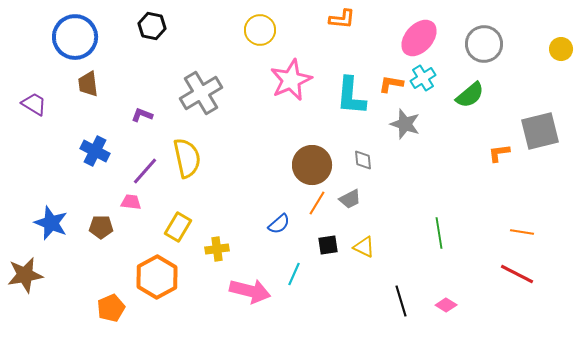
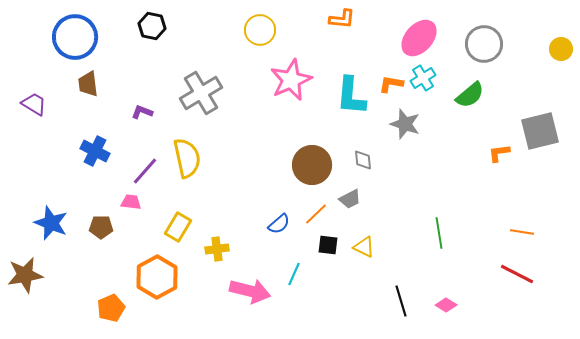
purple L-shape at (142, 115): moved 3 px up
orange line at (317, 203): moved 1 px left, 11 px down; rotated 15 degrees clockwise
black square at (328, 245): rotated 15 degrees clockwise
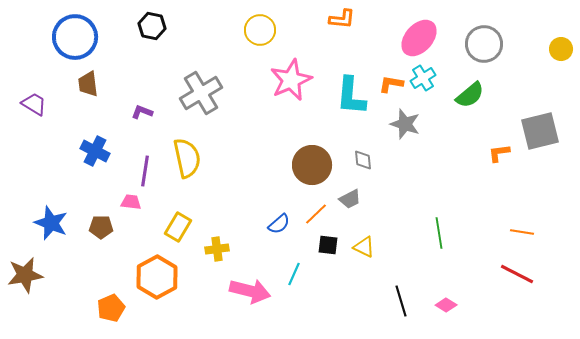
purple line at (145, 171): rotated 32 degrees counterclockwise
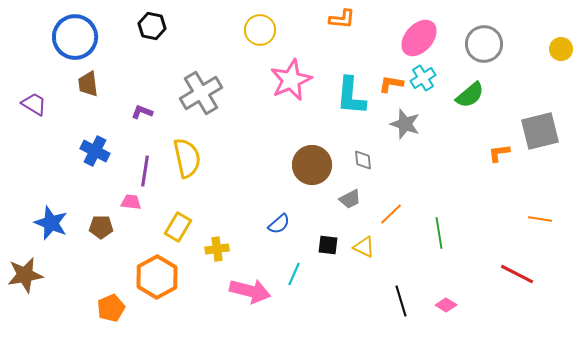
orange line at (316, 214): moved 75 px right
orange line at (522, 232): moved 18 px right, 13 px up
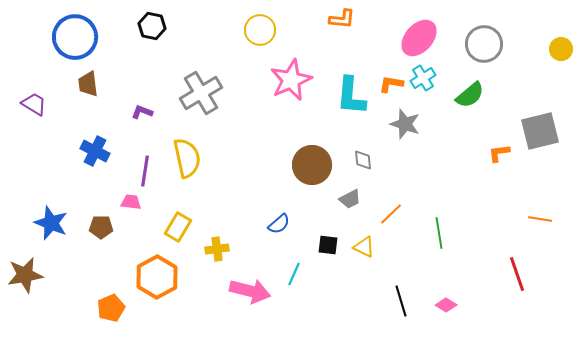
red line at (517, 274): rotated 44 degrees clockwise
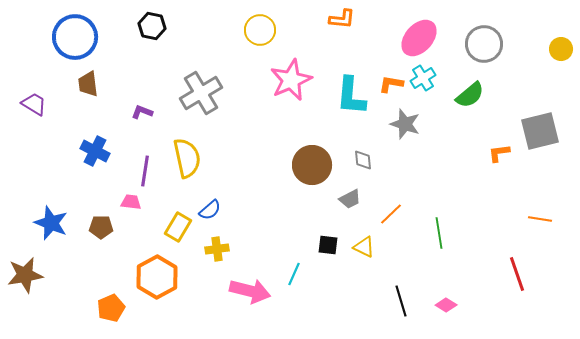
blue semicircle at (279, 224): moved 69 px left, 14 px up
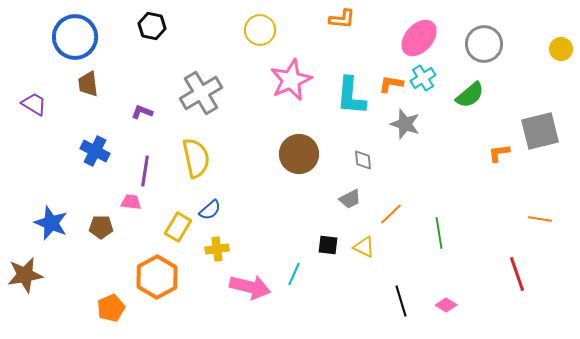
yellow semicircle at (187, 158): moved 9 px right
brown circle at (312, 165): moved 13 px left, 11 px up
pink arrow at (250, 291): moved 4 px up
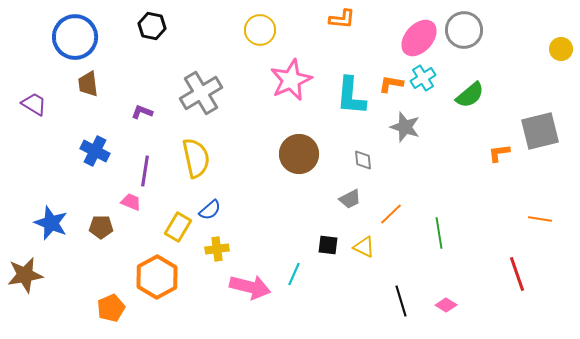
gray circle at (484, 44): moved 20 px left, 14 px up
gray star at (405, 124): moved 3 px down
pink trapezoid at (131, 202): rotated 15 degrees clockwise
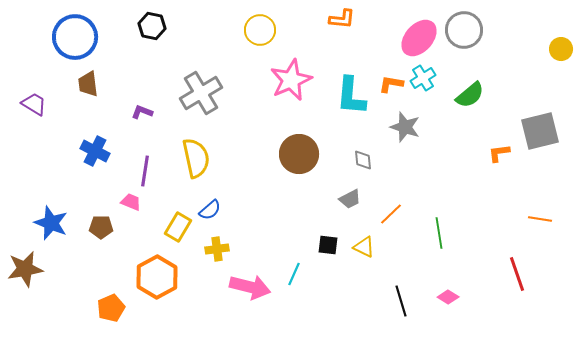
brown star at (25, 275): moved 6 px up
pink diamond at (446, 305): moved 2 px right, 8 px up
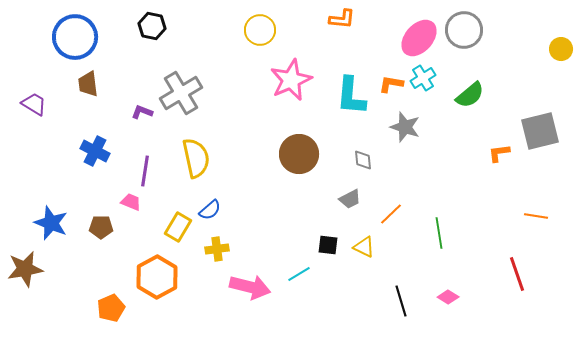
gray cross at (201, 93): moved 20 px left
orange line at (540, 219): moved 4 px left, 3 px up
cyan line at (294, 274): moved 5 px right; rotated 35 degrees clockwise
